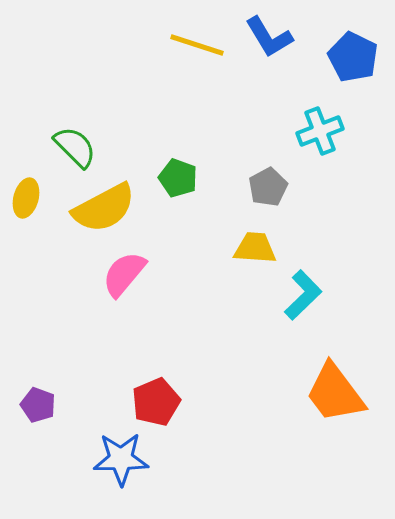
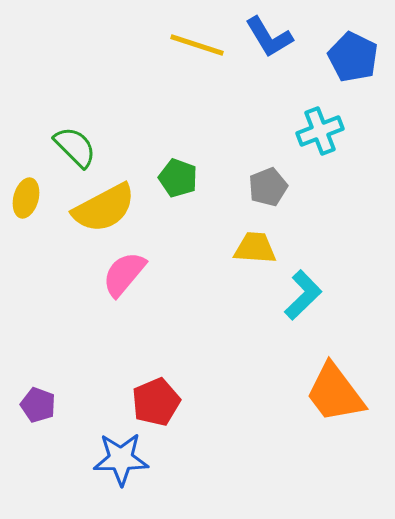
gray pentagon: rotated 6 degrees clockwise
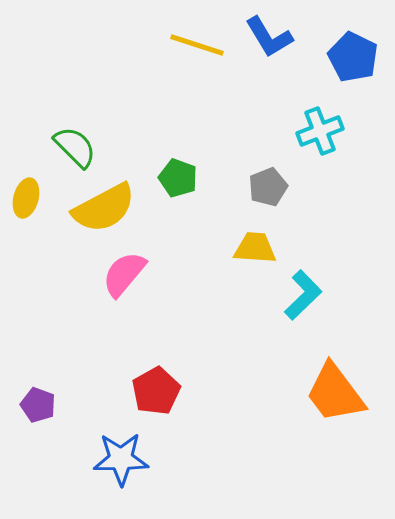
red pentagon: moved 11 px up; rotated 6 degrees counterclockwise
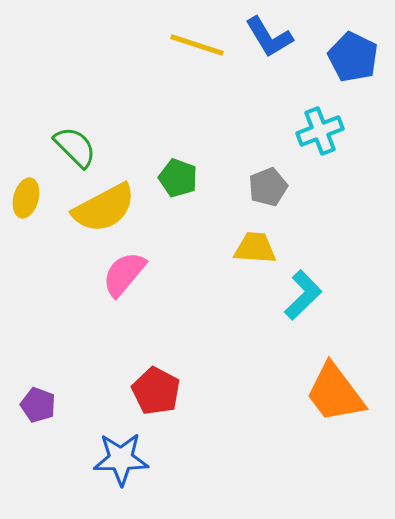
red pentagon: rotated 15 degrees counterclockwise
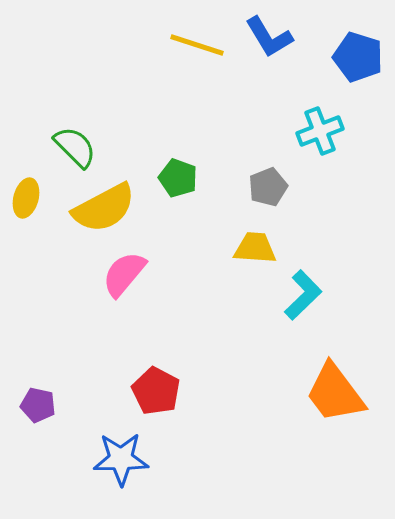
blue pentagon: moved 5 px right; rotated 9 degrees counterclockwise
purple pentagon: rotated 8 degrees counterclockwise
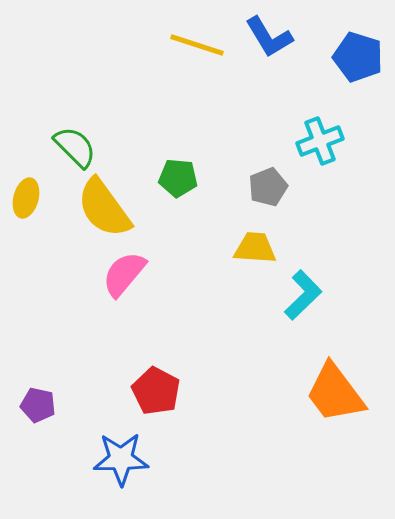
cyan cross: moved 10 px down
green pentagon: rotated 15 degrees counterclockwise
yellow semicircle: rotated 82 degrees clockwise
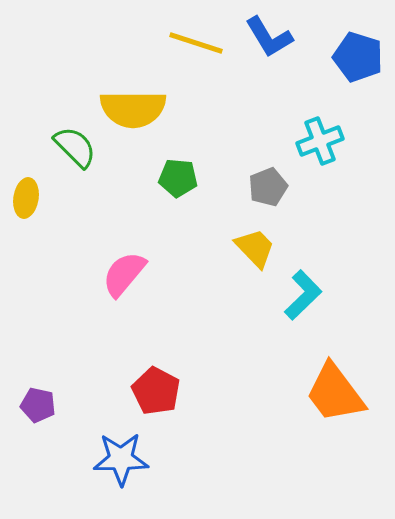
yellow line: moved 1 px left, 2 px up
yellow ellipse: rotated 6 degrees counterclockwise
yellow semicircle: moved 29 px right, 99 px up; rotated 54 degrees counterclockwise
yellow trapezoid: rotated 42 degrees clockwise
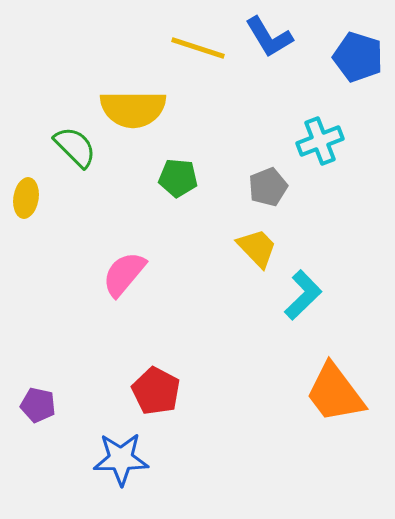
yellow line: moved 2 px right, 5 px down
yellow trapezoid: moved 2 px right
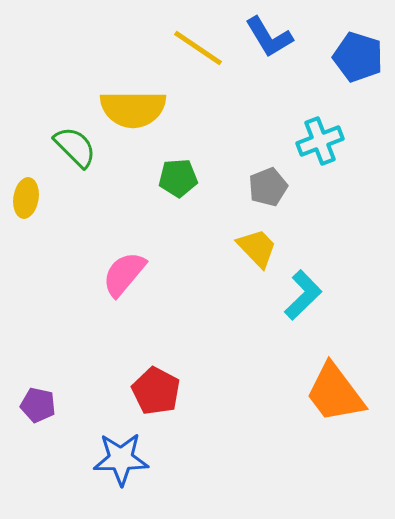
yellow line: rotated 16 degrees clockwise
green pentagon: rotated 9 degrees counterclockwise
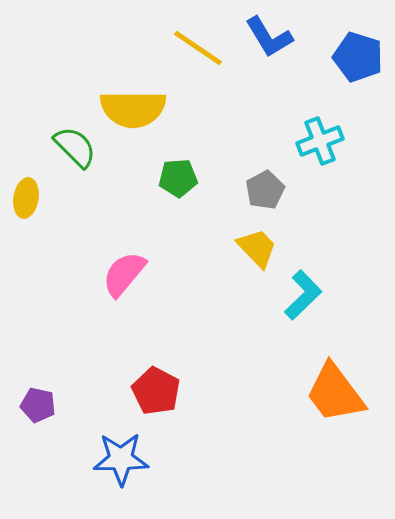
gray pentagon: moved 3 px left, 3 px down; rotated 6 degrees counterclockwise
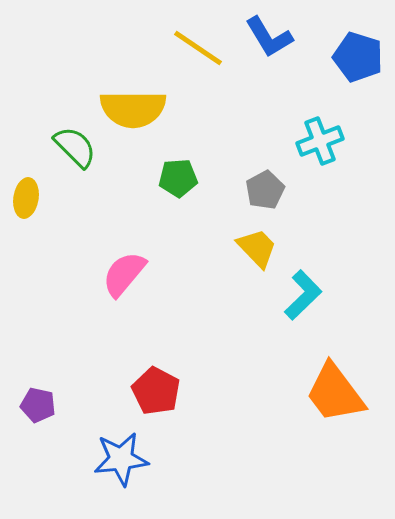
blue star: rotated 6 degrees counterclockwise
